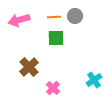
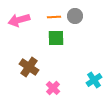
brown cross: rotated 12 degrees counterclockwise
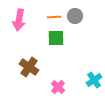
pink arrow: rotated 65 degrees counterclockwise
pink cross: moved 5 px right, 1 px up
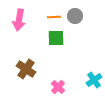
brown cross: moved 3 px left, 2 px down
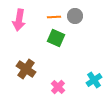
green square: rotated 24 degrees clockwise
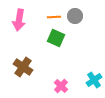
brown cross: moved 3 px left, 2 px up
pink cross: moved 3 px right, 1 px up
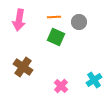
gray circle: moved 4 px right, 6 px down
green square: moved 1 px up
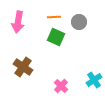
pink arrow: moved 1 px left, 2 px down
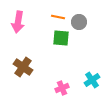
orange line: moved 4 px right; rotated 16 degrees clockwise
green square: moved 5 px right, 1 px down; rotated 18 degrees counterclockwise
cyan cross: moved 2 px left
pink cross: moved 1 px right, 2 px down; rotated 24 degrees clockwise
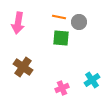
orange line: moved 1 px right
pink arrow: moved 1 px down
